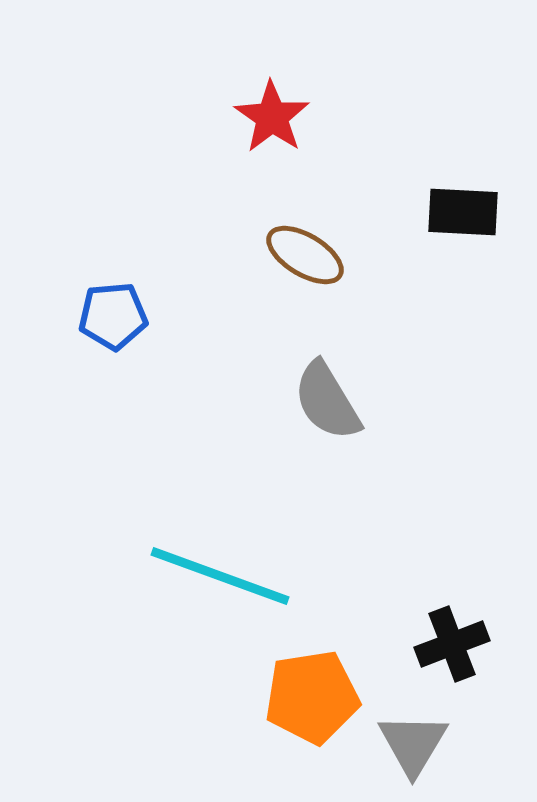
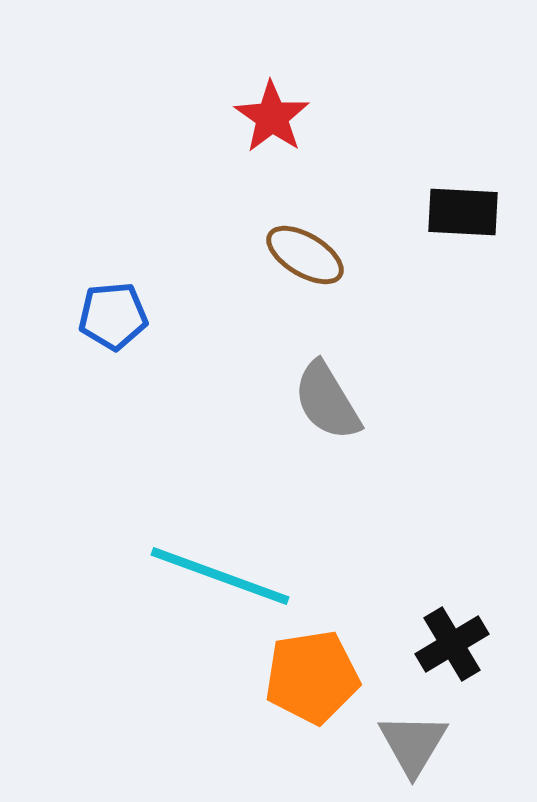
black cross: rotated 10 degrees counterclockwise
orange pentagon: moved 20 px up
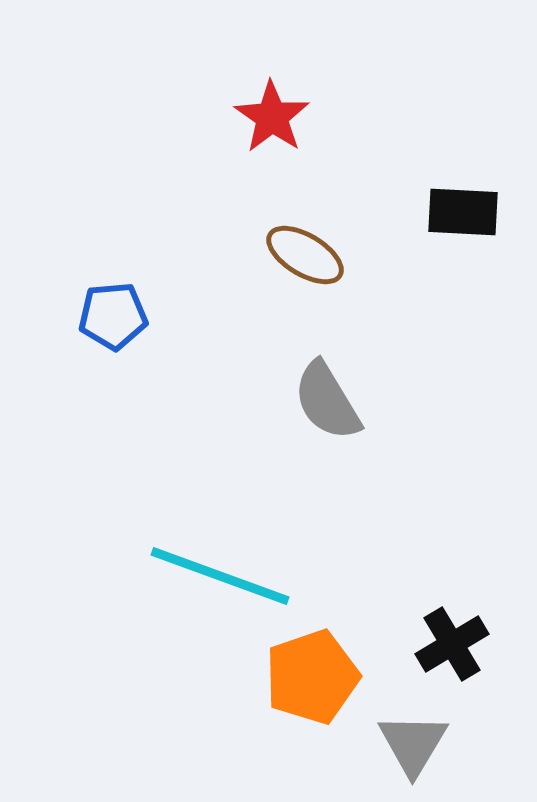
orange pentagon: rotated 10 degrees counterclockwise
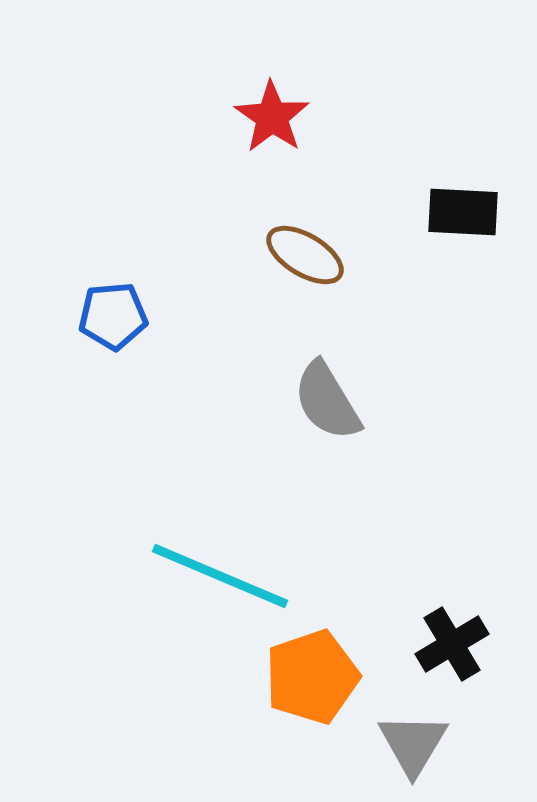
cyan line: rotated 3 degrees clockwise
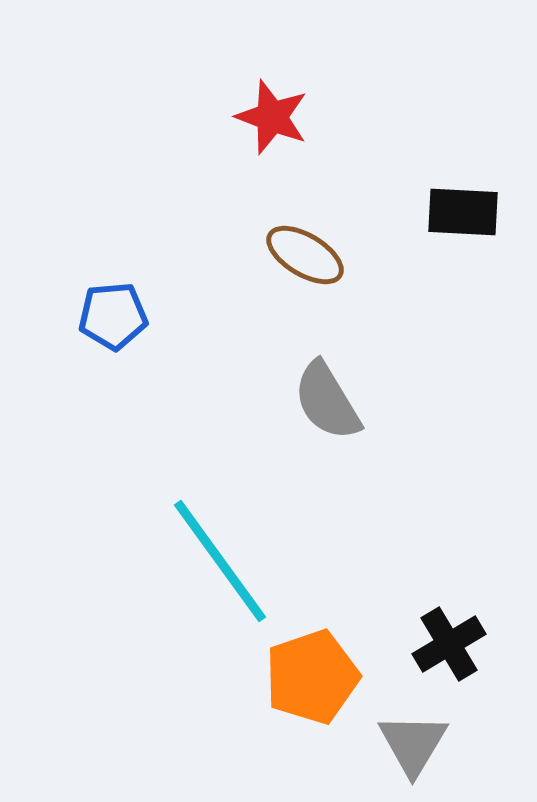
red star: rotated 14 degrees counterclockwise
cyan line: moved 15 px up; rotated 31 degrees clockwise
black cross: moved 3 px left
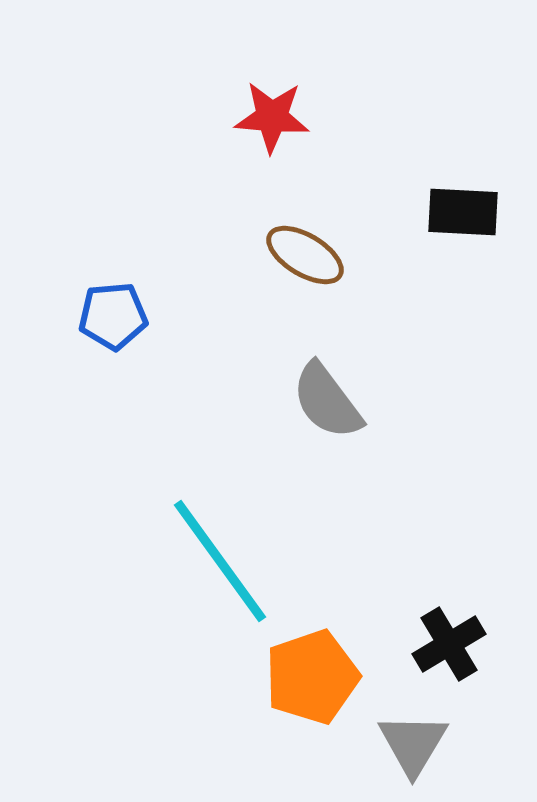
red star: rotated 16 degrees counterclockwise
gray semicircle: rotated 6 degrees counterclockwise
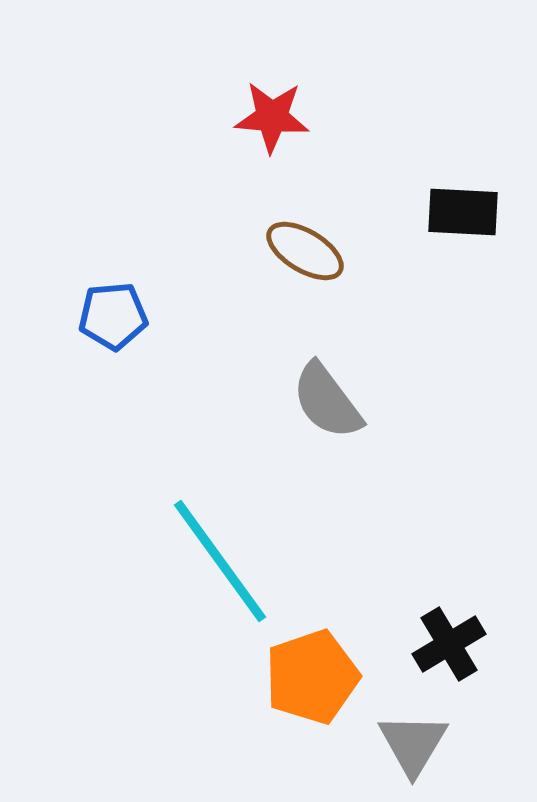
brown ellipse: moved 4 px up
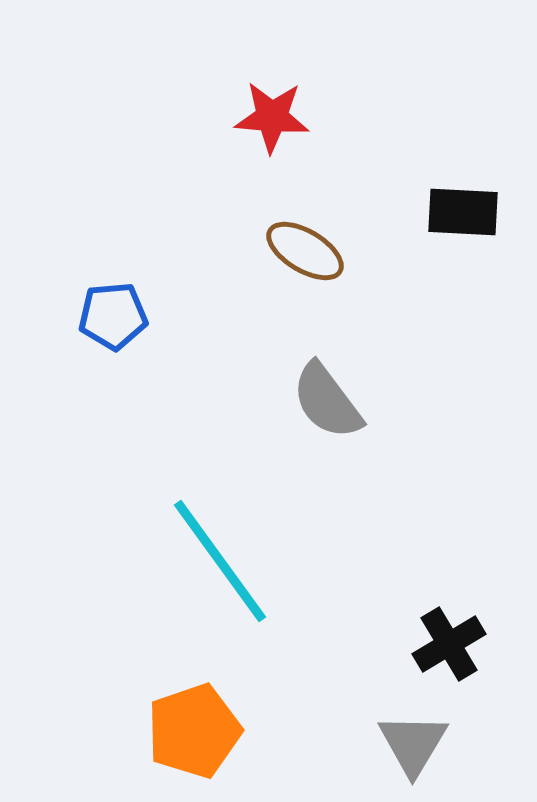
orange pentagon: moved 118 px left, 54 px down
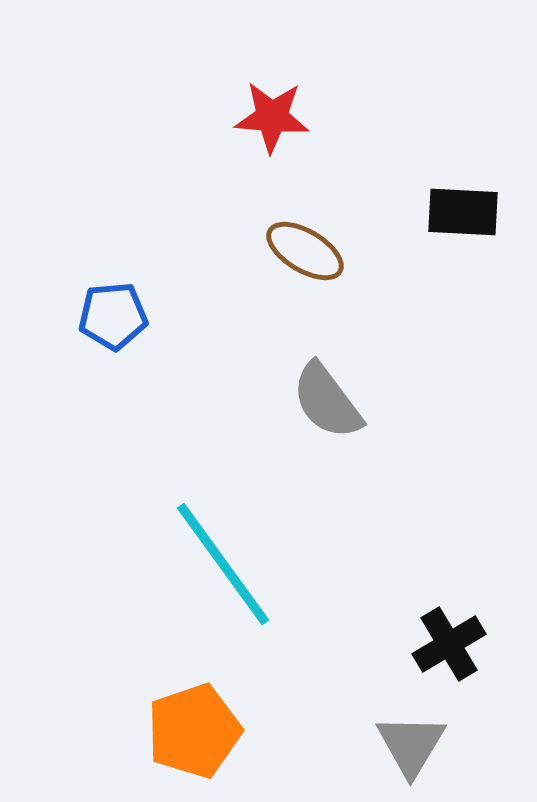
cyan line: moved 3 px right, 3 px down
gray triangle: moved 2 px left, 1 px down
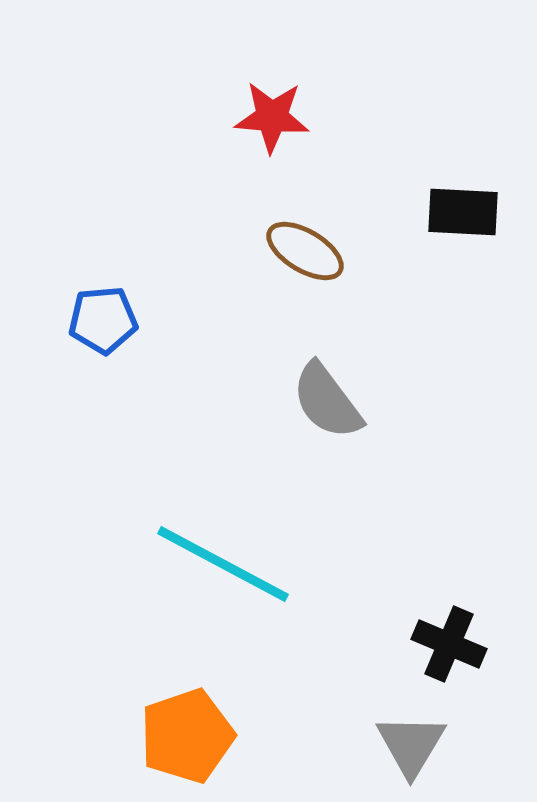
blue pentagon: moved 10 px left, 4 px down
cyan line: rotated 26 degrees counterclockwise
black cross: rotated 36 degrees counterclockwise
orange pentagon: moved 7 px left, 5 px down
